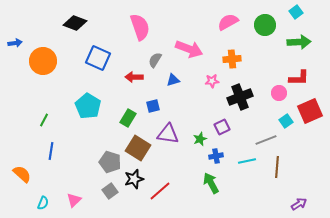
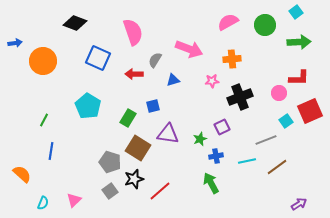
pink semicircle at (140, 27): moved 7 px left, 5 px down
red arrow at (134, 77): moved 3 px up
brown line at (277, 167): rotated 50 degrees clockwise
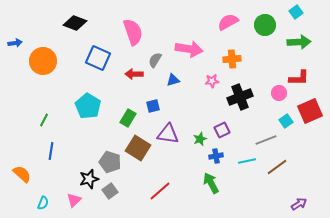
pink arrow at (189, 49): rotated 12 degrees counterclockwise
purple square at (222, 127): moved 3 px down
black star at (134, 179): moved 45 px left
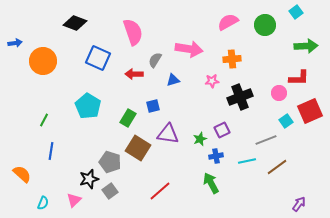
green arrow at (299, 42): moved 7 px right, 4 px down
purple arrow at (299, 204): rotated 21 degrees counterclockwise
